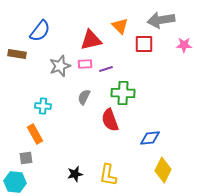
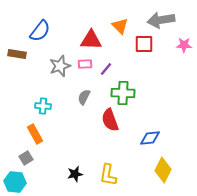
red triangle: rotated 15 degrees clockwise
purple line: rotated 32 degrees counterclockwise
gray square: rotated 24 degrees counterclockwise
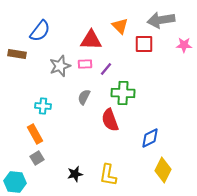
blue diamond: rotated 20 degrees counterclockwise
gray square: moved 11 px right
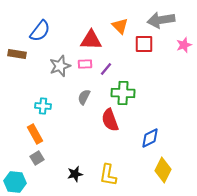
pink star: rotated 21 degrees counterclockwise
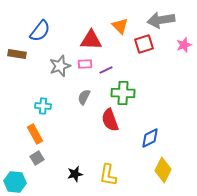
red square: rotated 18 degrees counterclockwise
purple line: moved 1 px down; rotated 24 degrees clockwise
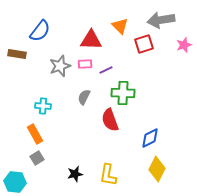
yellow diamond: moved 6 px left, 1 px up
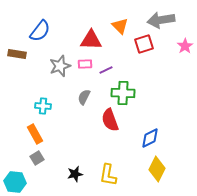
pink star: moved 1 px right, 1 px down; rotated 14 degrees counterclockwise
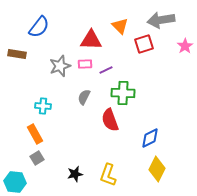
blue semicircle: moved 1 px left, 4 px up
yellow L-shape: rotated 10 degrees clockwise
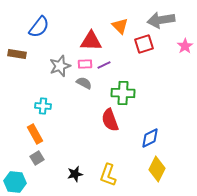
red triangle: moved 1 px down
purple line: moved 2 px left, 5 px up
gray semicircle: moved 14 px up; rotated 91 degrees clockwise
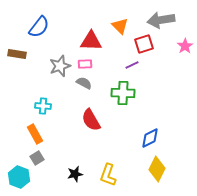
purple line: moved 28 px right
red semicircle: moved 19 px left; rotated 10 degrees counterclockwise
cyan hexagon: moved 4 px right, 5 px up; rotated 15 degrees clockwise
